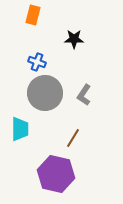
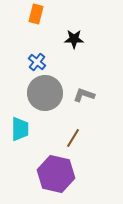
orange rectangle: moved 3 px right, 1 px up
blue cross: rotated 18 degrees clockwise
gray L-shape: rotated 75 degrees clockwise
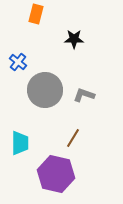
blue cross: moved 19 px left
gray circle: moved 3 px up
cyan trapezoid: moved 14 px down
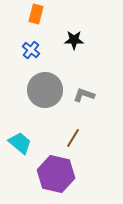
black star: moved 1 px down
blue cross: moved 13 px right, 12 px up
cyan trapezoid: rotated 50 degrees counterclockwise
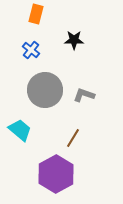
cyan trapezoid: moved 13 px up
purple hexagon: rotated 18 degrees clockwise
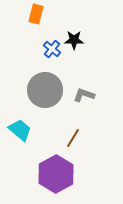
blue cross: moved 21 px right, 1 px up
